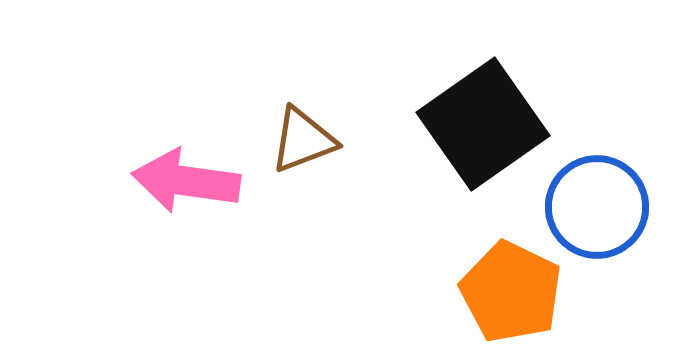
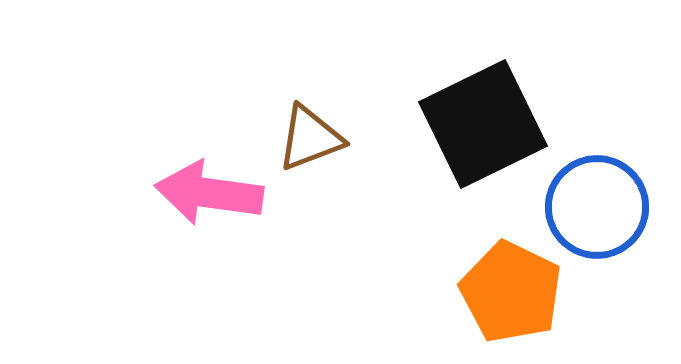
black square: rotated 9 degrees clockwise
brown triangle: moved 7 px right, 2 px up
pink arrow: moved 23 px right, 12 px down
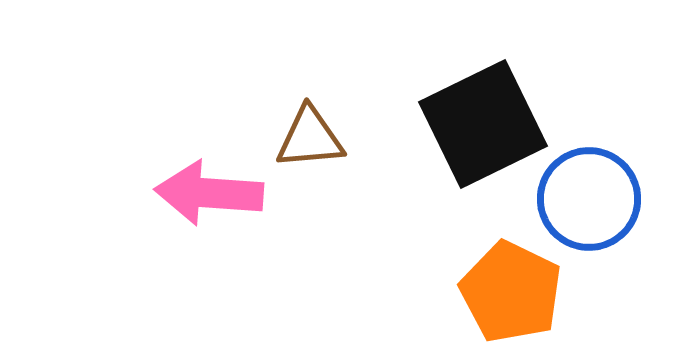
brown triangle: rotated 16 degrees clockwise
pink arrow: rotated 4 degrees counterclockwise
blue circle: moved 8 px left, 8 px up
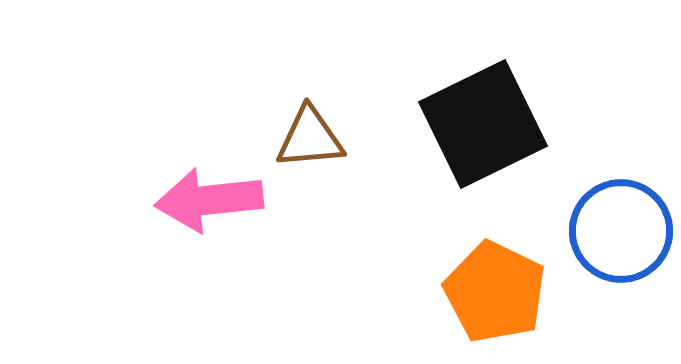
pink arrow: moved 7 px down; rotated 10 degrees counterclockwise
blue circle: moved 32 px right, 32 px down
orange pentagon: moved 16 px left
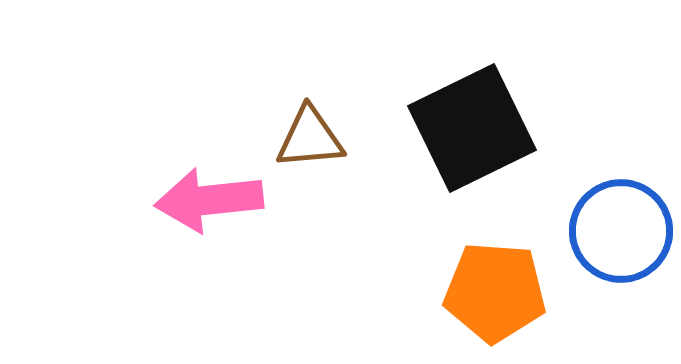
black square: moved 11 px left, 4 px down
orange pentagon: rotated 22 degrees counterclockwise
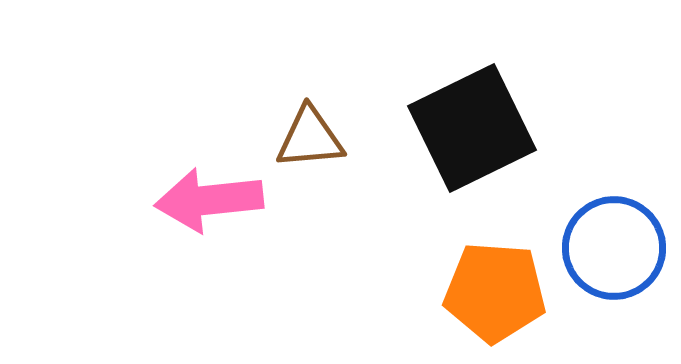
blue circle: moved 7 px left, 17 px down
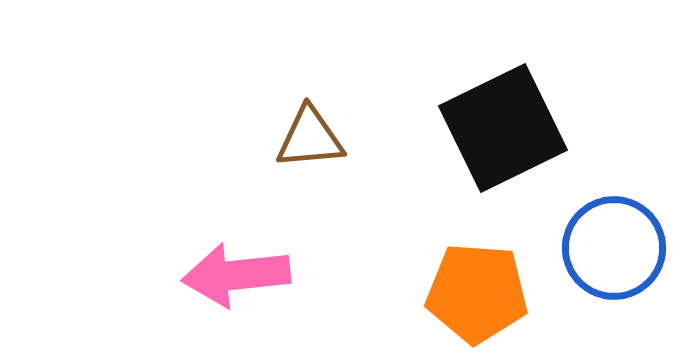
black square: moved 31 px right
pink arrow: moved 27 px right, 75 px down
orange pentagon: moved 18 px left, 1 px down
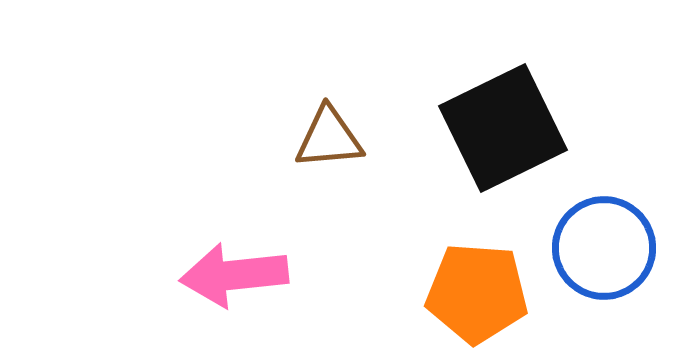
brown triangle: moved 19 px right
blue circle: moved 10 px left
pink arrow: moved 2 px left
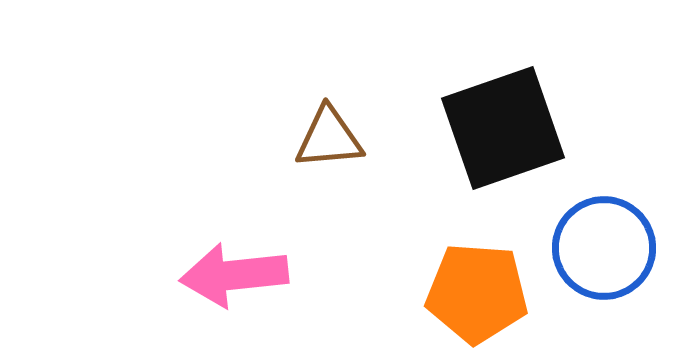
black square: rotated 7 degrees clockwise
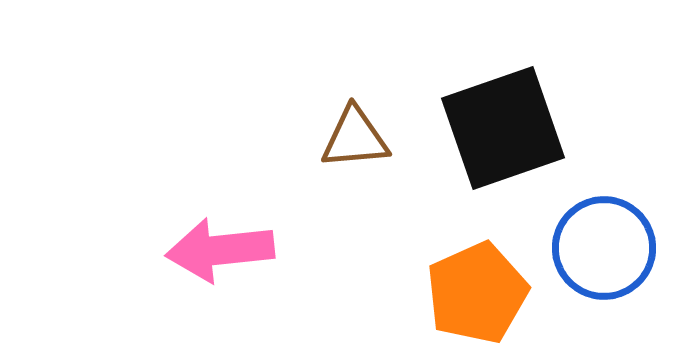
brown triangle: moved 26 px right
pink arrow: moved 14 px left, 25 px up
orange pentagon: rotated 28 degrees counterclockwise
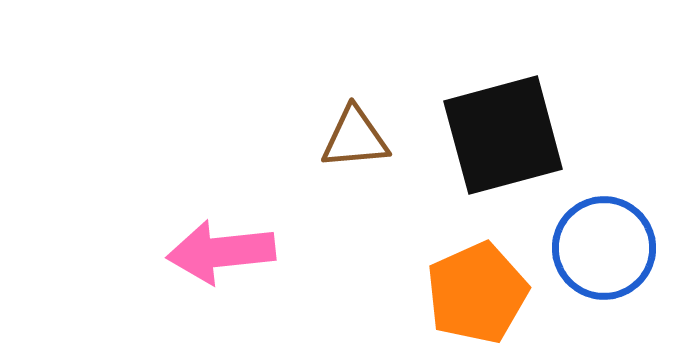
black square: moved 7 px down; rotated 4 degrees clockwise
pink arrow: moved 1 px right, 2 px down
